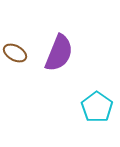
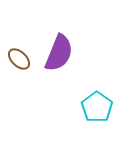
brown ellipse: moved 4 px right, 6 px down; rotated 15 degrees clockwise
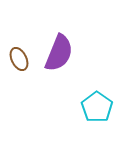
brown ellipse: rotated 20 degrees clockwise
